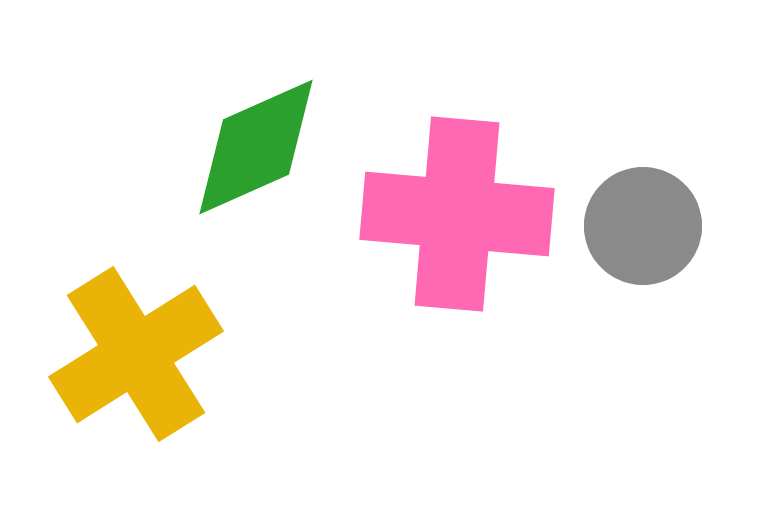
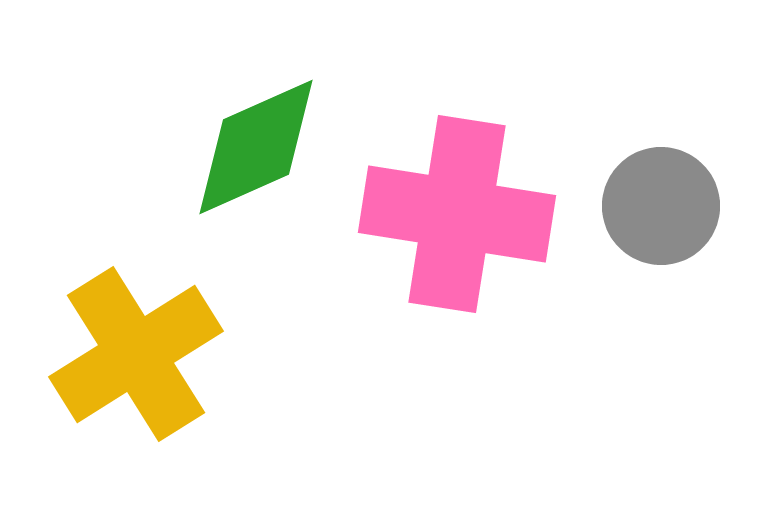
pink cross: rotated 4 degrees clockwise
gray circle: moved 18 px right, 20 px up
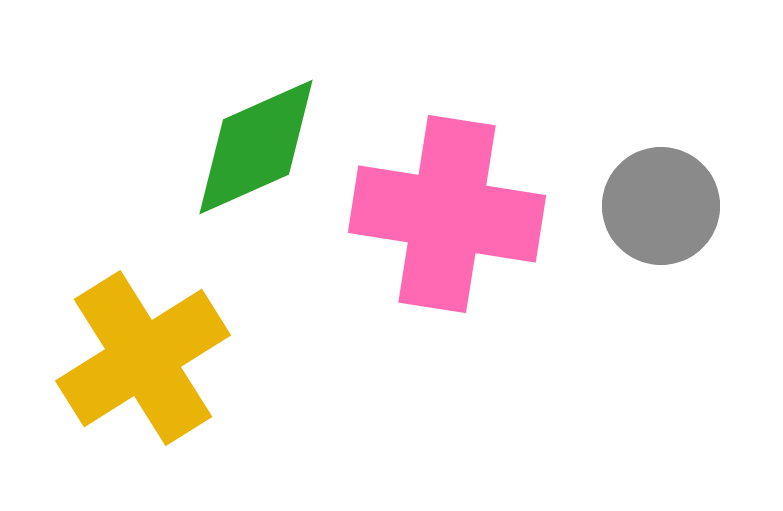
pink cross: moved 10 px left
yellow cross: moved 7 px right, 4 px down
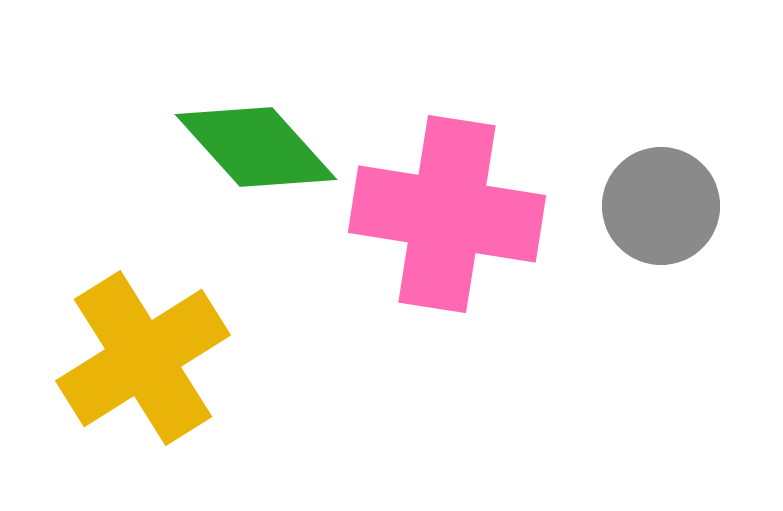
green diamond: rotated 72 degrees clockwise
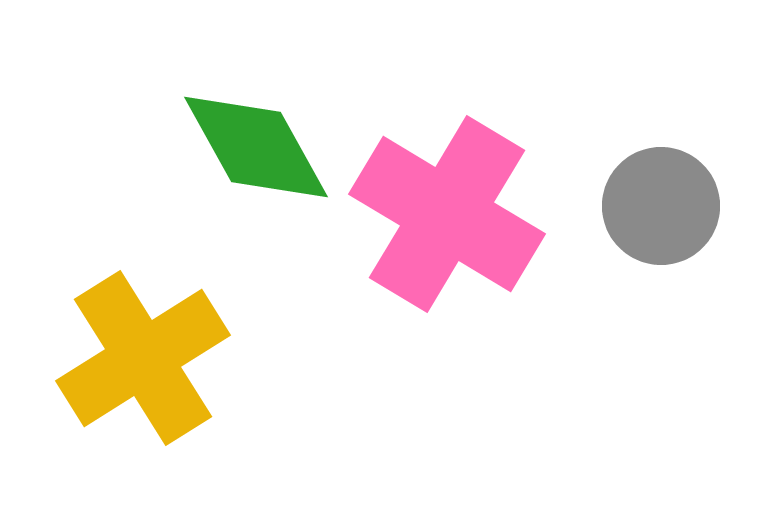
green diamond: rotated 13 degrees clockwise
pink cross: rotated 22 degrees clockwise
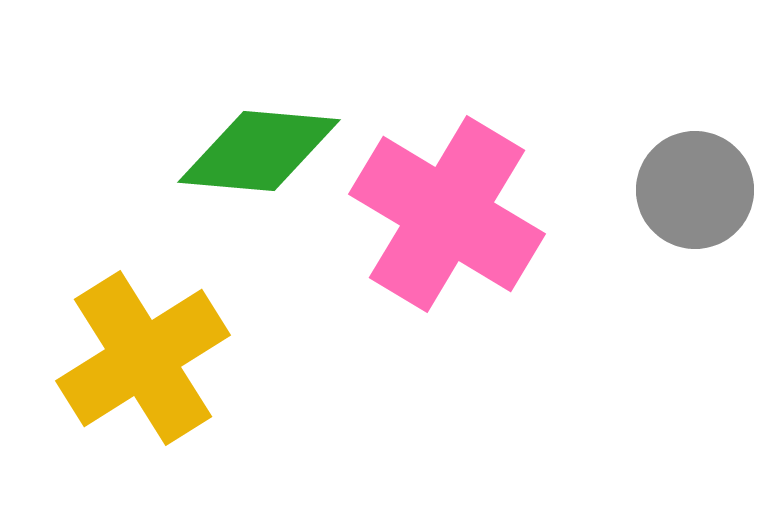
green diamond: moved 3 px right, 4 px down; rotated 56 degrees counterclockwise
gray circle: moved 34 px right, 16 px up
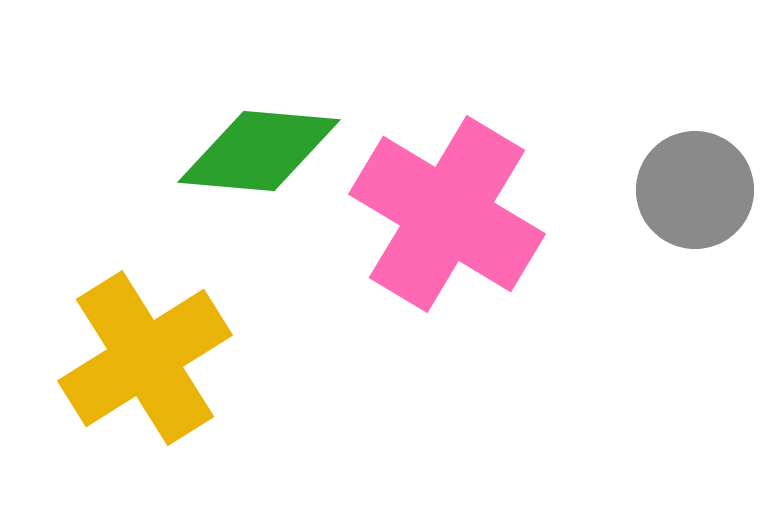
yellow cross: moved 2 px right
